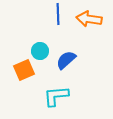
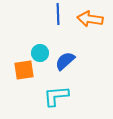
orange arrow: moved 1 px right
cyan circle: moved 2 px down
blue semicircle: moved 1 px left, 1 px down
orange square: rotated 15 degrees clockwise
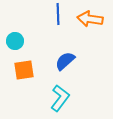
cyan circle: moved 25 px left, 12 px up
cyan L-shape: moved 4 px right, 2 px down; rotated 132 degrees clockwise
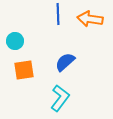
blue semicircle: moved 1 px down
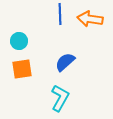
blue line: moved 2 px right
cyan circle: moved 4 px right
orange square: moved 2 px left, 1 px up
cyan L-shape: rotated 8 degrees counterclockwise
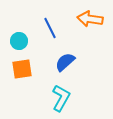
blue line: moved 10 px left, 14 px down; rotated 25 degrees counterclockwise
cyan L-shape: moved 1 px right
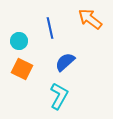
orange arrow: rotated 30 degrees clockwise
blue line: rotated 15 degrees clockwise
orange square: rotated 35 degrees clockwise
cyan L-shape: moved 2 px left, 2 px up
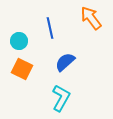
orange arrow: moved 1 px right, 1 px up; rotated 15 degrees clockwise
cyan L-shape: moved 2 px right, 2 px down
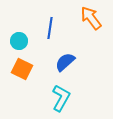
blue line: rotated 20 degrees clockwise
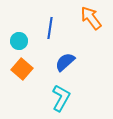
orange square: rotated 15 degrees clockwise
